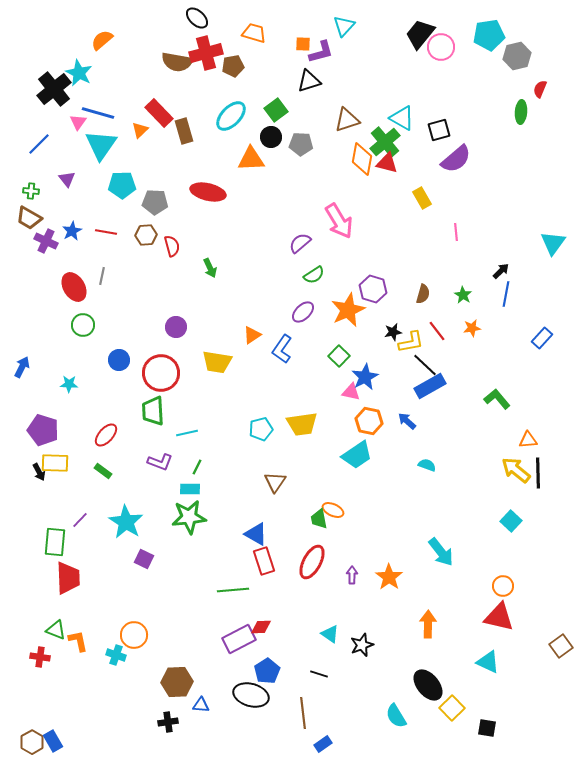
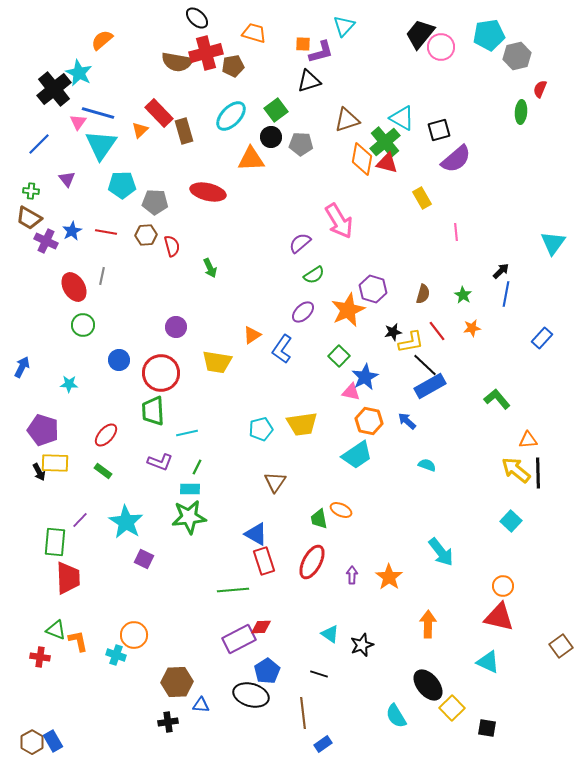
orange ellipse at (333, 510): moved 8 px right
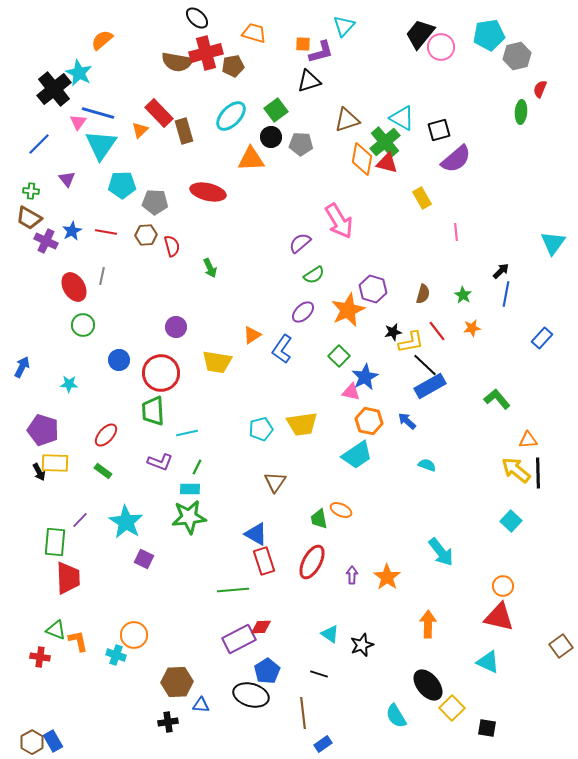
orange star at (389, 577): moved 2 px left
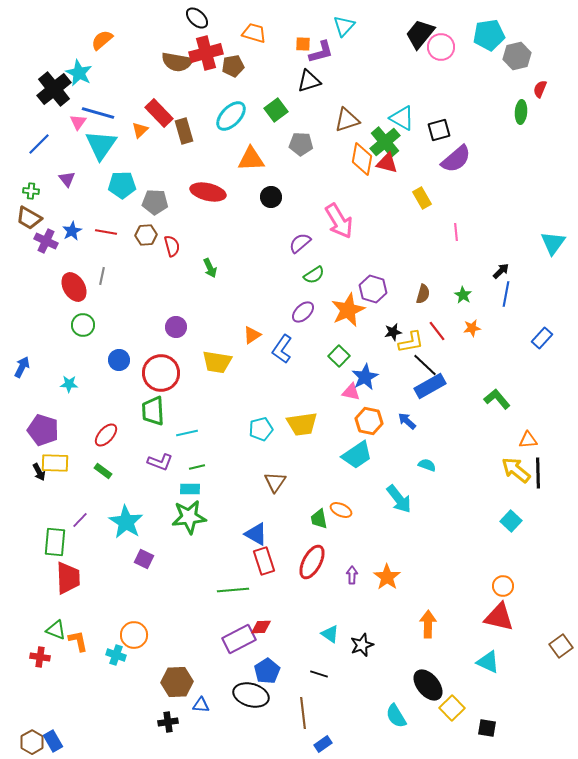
black circle at (271, 137): moved 60 px down
green line at (197, 467): rotated 49 degrees clockwise
cyan arrow at (441, 552): moved 42 px left, 53 px up
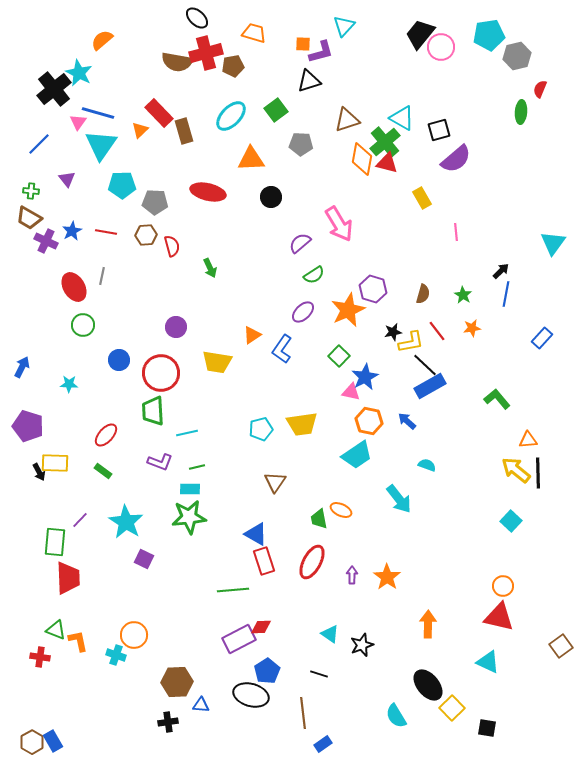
pink arrow at (339, 221): moved 3 px down
purple pentagon at (43, 430): moved 15 px left, 4 px up
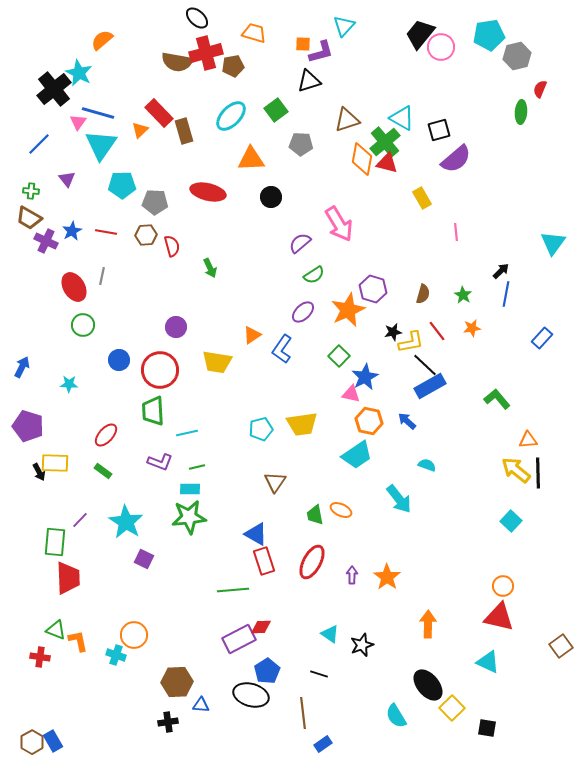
red circle at (161, 373): moved 1 px left, 3 px up
pink triangle at (351, 392): moved 2 px down
green trapezoid at (319, 519): moved 4 px left, 4 px up
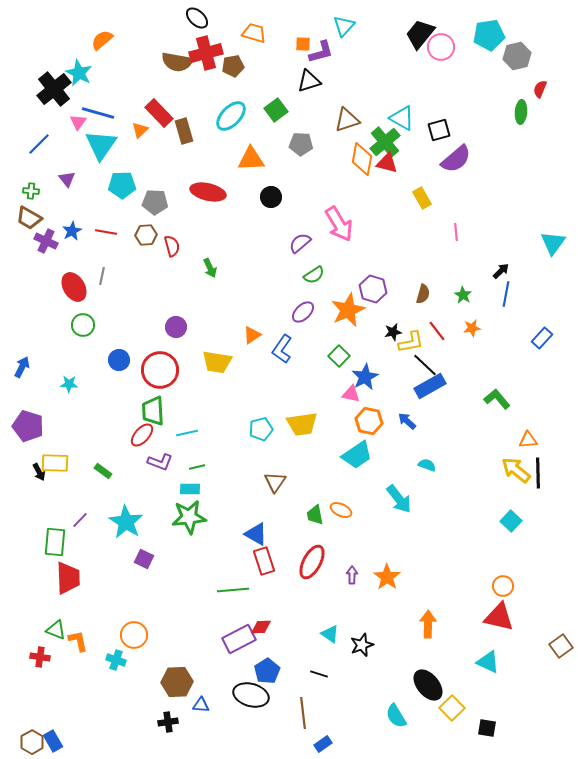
red ellipse at (106, 435): moved 36 px right
cyan cross at (116, 655): moved 5 px down
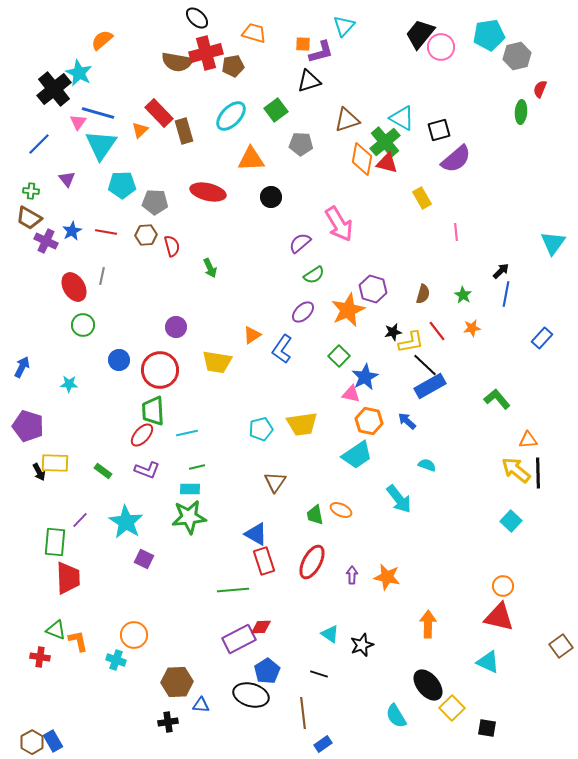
purple L-shape at (160, 462): moved 13 px left, 8 px down
orange star at (387, 577): rotated 24 degrees counterclockwise
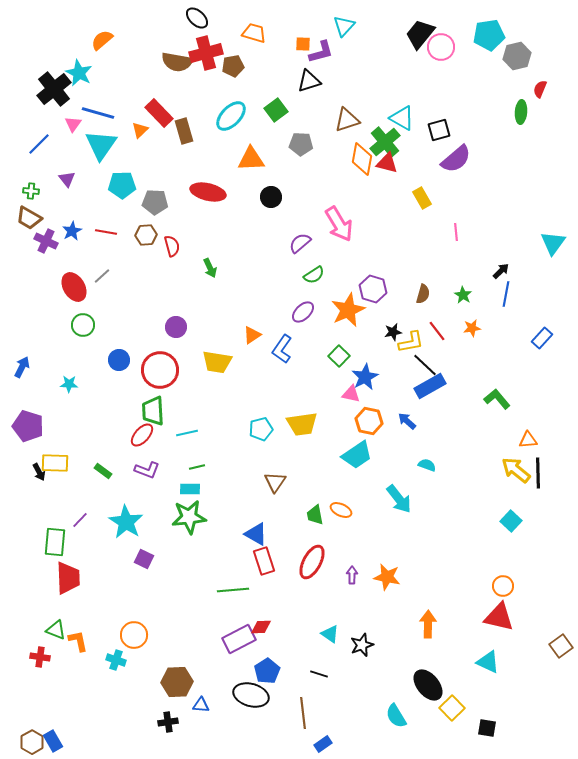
pink triangle at (78, 122): moved 5 px left, 2 px down
gray line at (102, 276): rotated 36 degrees clockwise
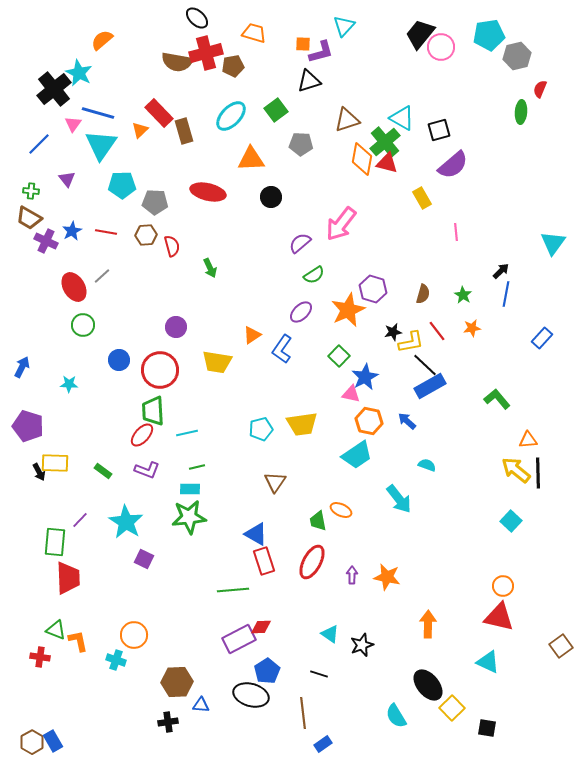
purple semicircle at (456, 159): moved 3 px left, 6 px down
pink arrow at (339, 224): moved 2 px right; rotated 69 degrees clockwise
purple ellipse at (303, 312): moved 2 px left
green trapezoid at (315, 515): moved 3 px right, 6 px down
